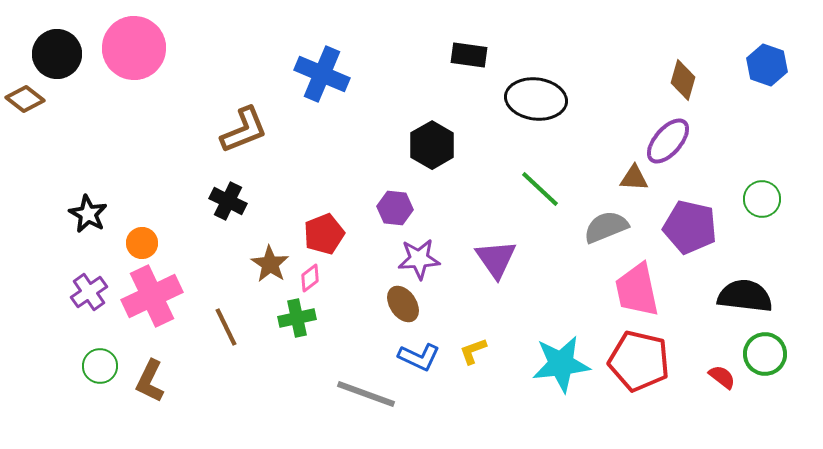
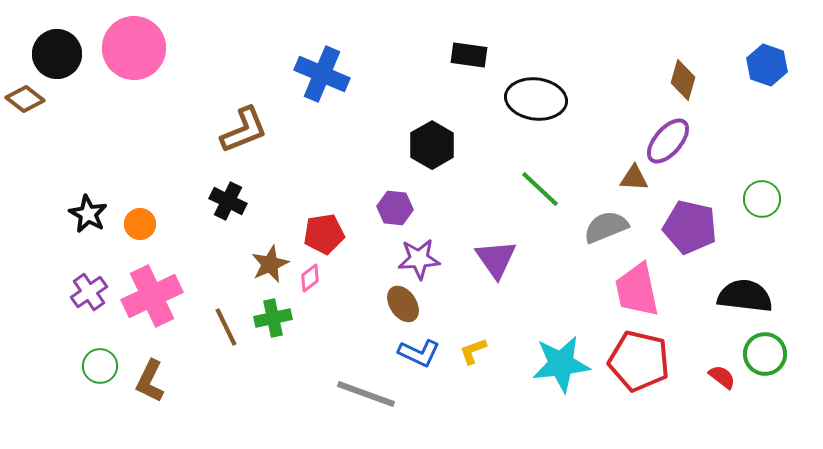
red pentagon at (324, 234): rotated 12 degrees clockwise
orange circle at (142, 243): moved 2 px left, 19 px up
brown star at (270, 264): rotated 15 degrees clockwise
green cross at (297, 318): moved 24 px left
blue L-shape at (419, 357): moved 4 px up
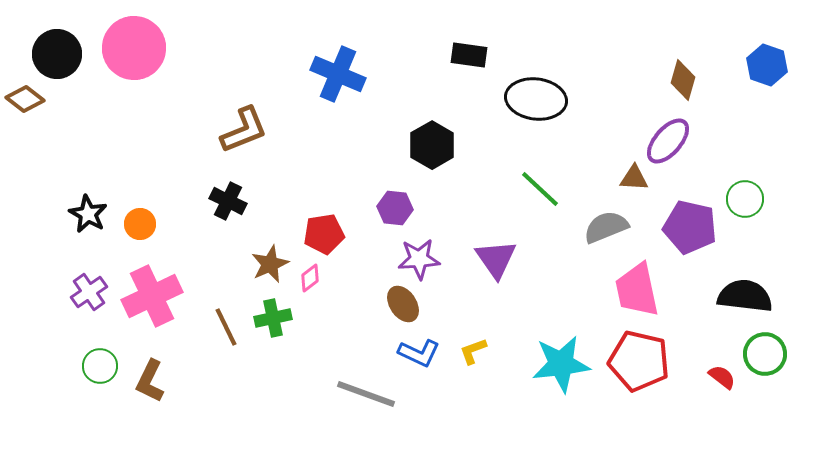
blue cross at (322, 74): moved 16 px right
green circle at (762, 199): moved 17 px left
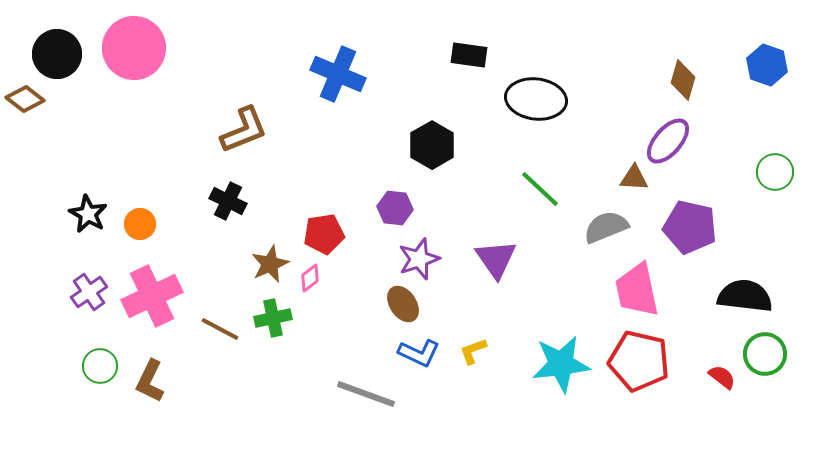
green circle at (745, 199): moved 30 px right, 27 px up
purple star at (419, 259): rotated 15 degrees counterclockwise
brown line at (226, 327): moved 6 px left, 2 px down; rotated 36 degrees counterclockwise
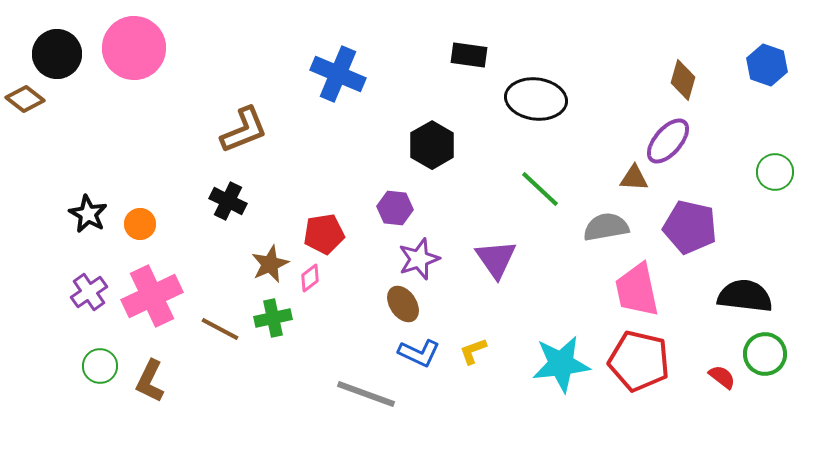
gray semicircle at (606, 227): rotated 12 degrees clockwise
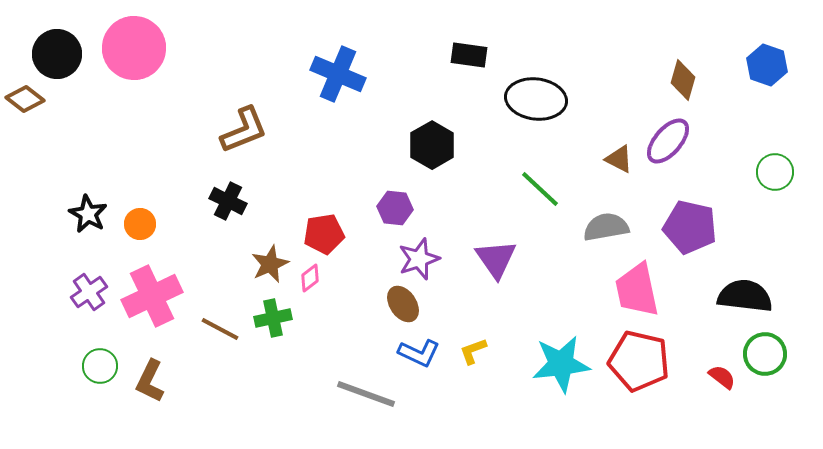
brown triangle at (634, 178): moved 15 px left, 19 px up; rotated 24 degrees clockwise
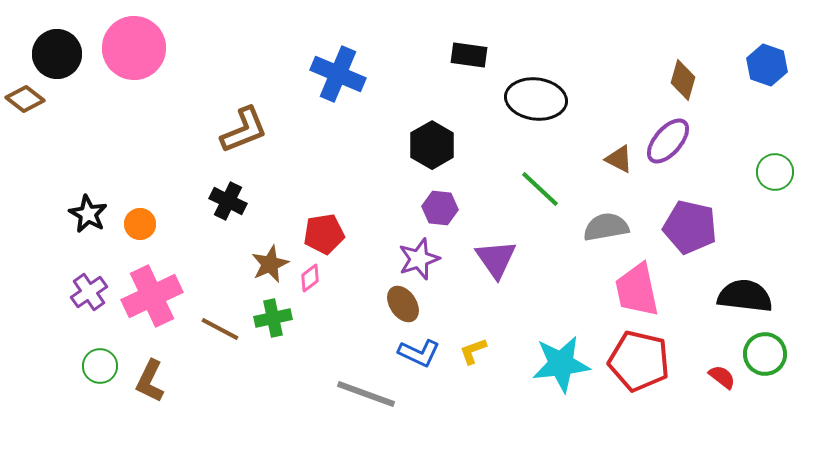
purple hexagon at (395, 208): moved 45 px right
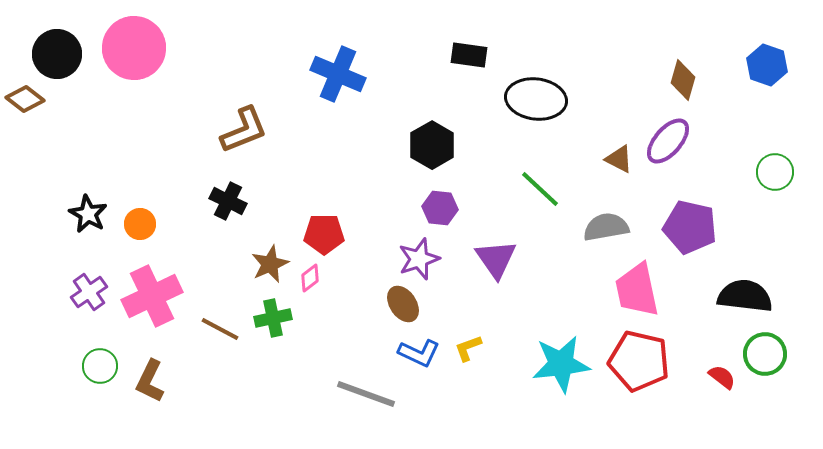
red pentagon at (324, 234): rotated 9 degrees clockwise
yellow L-shape at (473, 351): moved 5 px left, 3 px up
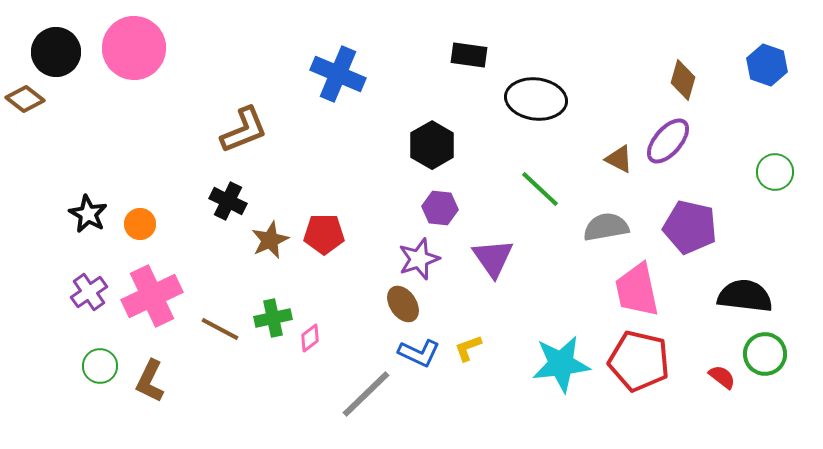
black circle at (57, 54): moved 1 px left, 2 px up
purple triangle at (496, 259): moved 3 px left, 1 px up
brown star at (270, 264): moved 24 px up
pink diamond at (310, 278): moved 60 px down
gray line at (366, 394): rotated 64 degrees counterclockwise
